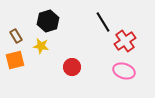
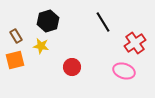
red cross: moved 10 px right, 2 px down
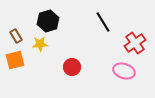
yellow star: moved 1 px left, 2 px up; rotated 14 degrees counterclockwise
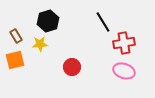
red cross: moved 11 px left; rotated 25 degrees clockwise
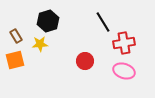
red circle: moved 13 px right, 6 px up
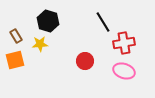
black hexagon: rotated 25 degrees counterclockwise
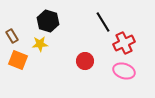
brown rectangle: moved 4 px left
red cross: rotated 15 degrees counterclockwise
orange square: moved 3 px right; rotated 36 degrees clockwise
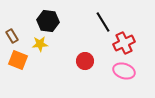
black hexagon: rotated 10 degrees counterclockwise
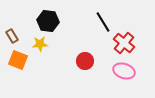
red cross: rotated 25 degrees counterclockwise
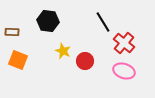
brown rectangle: moved 4 px up; rotated 56 degrees counterclockwise
yellow star: moved 23 px right, 7 px down; rotated 28 degrees clockwise
